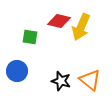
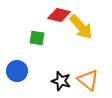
red diamond: moved 6 px up
yellow arrow: rotated 64 degrees counterclockwise
green square: moved 7 px right, 1 px down
orange triangle: moved 2 px left
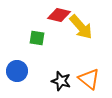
orange triangle: moved 1 px right, 1 px up
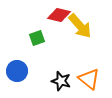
yellow arrow: moved 1 px left, 1 px up
green square: rotated 28 degrees counterclockwise
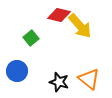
green square: moved 6 px left; rotated 21 degrees counterclockwise
black star: moved 2 px left, 1 px down
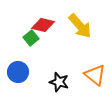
red diamond: moved 16 px left, 10 px down
blue circle: moved 1 px right, 1 px down
orange triangle: moved 6 px right, 4 px up
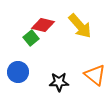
black star: rotated 18 degrees counterclockwise
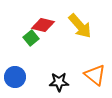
blue circle: moved 3 px left, 5 px down
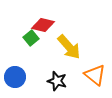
yellow arrow: moved 11 px left, 21 px down
black star: moved 2 px left, 1 px up; rotated 18 degrees clockwise
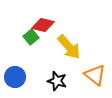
green square: moved 1 px up
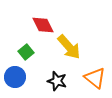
red diamond: rotated 50 degrees clockwise
green square: moved 5 px left, 15 px down
orange triangle: moved 3 px down
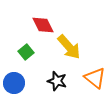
blue circle: moved 1 px left, 6 px down
